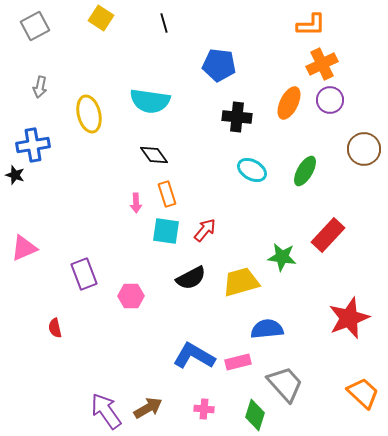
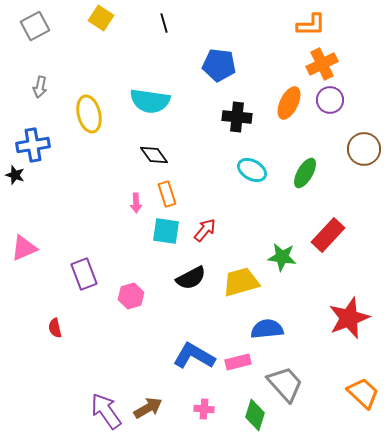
green ellipse: moved 2 px down
pink hexagon: rotated 15 degrees counterclockwise
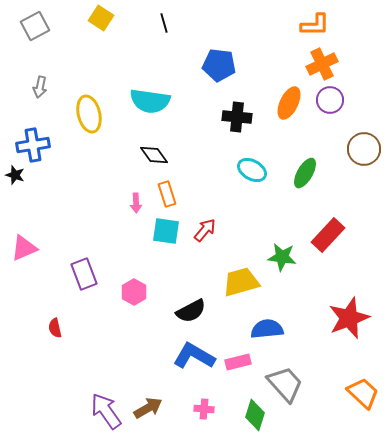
orange L-shape: moved 4 px right
black semicircle: moved 33 px down
pink hexagon: moved 3 px right, 4 px up; rotated 15 degrees counterclockwise
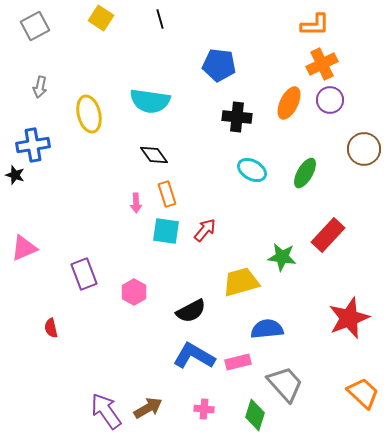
black line: moved 4 px left, 4 px up
red semicircle: moved 4 px left
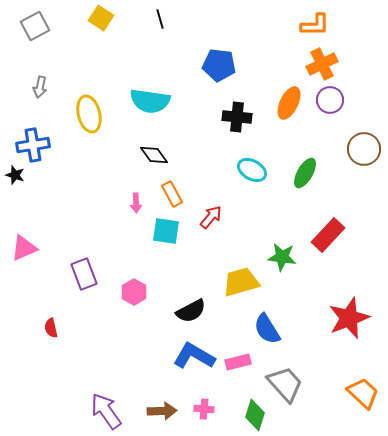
orange rectangle: moved 5 px right; rotated 10 degrees counterclockwise
red arrow: moved 6 px right, 13 px up
blue semicircle: rotated 116 degrees counterclockwise
brown arrow: moved 14 px right, 3 px down; rotated 28 degrees clockwise
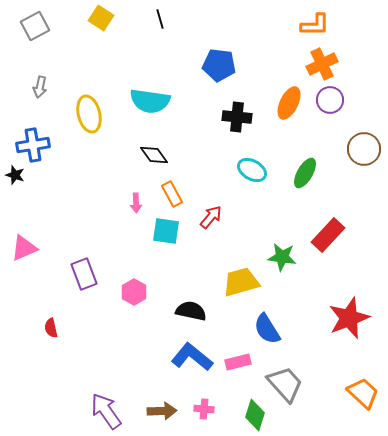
black semicircle: rotated 140 degrees counterclockwise
blue L-shape: moved 2 px left, 1 px down; rotated 9 degrees clockwise
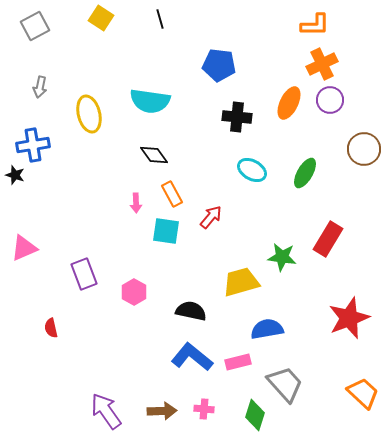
red rectangle: moved 4 px down; rotated 12 degrees counterclockwise
blue semicircle: rotated 112 degrees clockwise
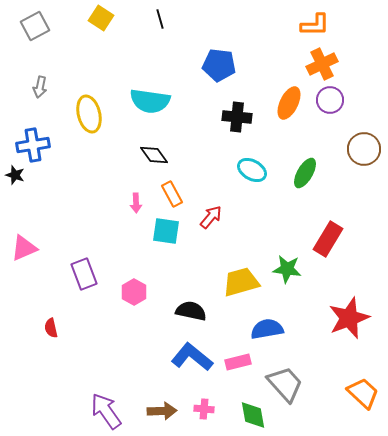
green star: moved 5 px right, 12 px down
green diamond: moved 2 px left; rotated 28 degrees counterclockwise
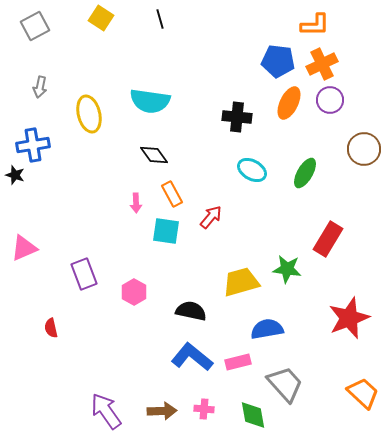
blue pentagon: moved 59 px right, 4 px up
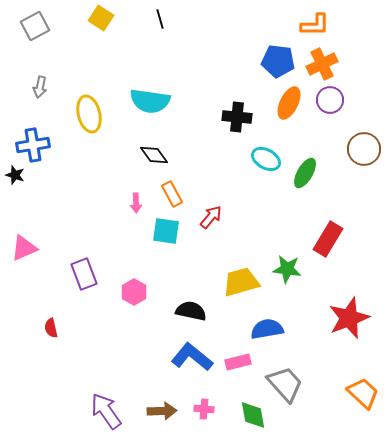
cyan ellipse: moved 14 px right, 11 px up
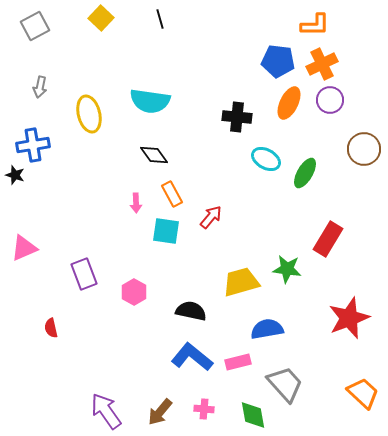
yellow square: rotated 10 degrees clockwise
brown arrow: moved 2 px left, 1 px down; rotated 132 degrees clockwise
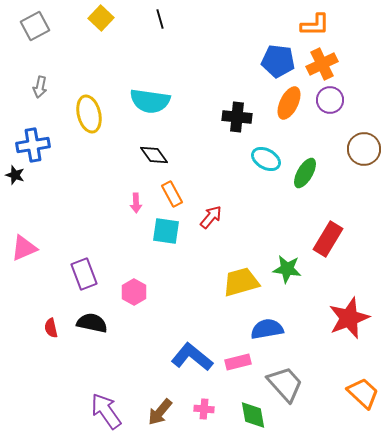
black semicircle: moved 99 px left, 12 px down
